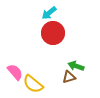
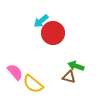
cyan arrow: moved 8 px left, 8 px down
brown triangle: rotated 32 degrees clockwise
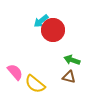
red circle: moved 3 px up
green arrow: moved 4 px left, 6 px up
yellow semicircle: moved 2 px right
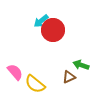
green arrow: moved 9 px right, 5 px down
brown triangle: rotated 40 degrees counterclockwise
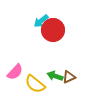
green arrow: moved 26 px left, 11 px down
pink semicircle: rotated 84 degrees clockwise
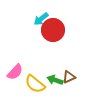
cyan arrow: moved 2 px up
green arrow: moved 4 px down
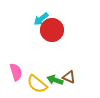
red circle: moved 1 px left
pink semicircle: moved 1 px right; rotated 60 degrees counterclockwise
brown triangle: rotated 48 degrees clockwise
yellow semicircle: moved 2 px right
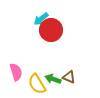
red circle: moved 1 px left
green arrow: moved 2 px left, 1 px up
yellow semicircle: rotated 20 degrees clockwise
